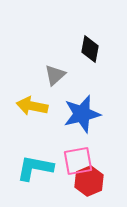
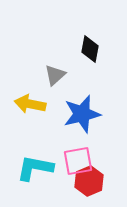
yellow arrow: moved 2 px left, 2 px up
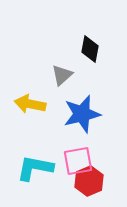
gray triangle: moved 7 px right
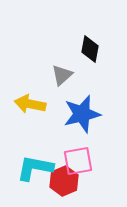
red hexagon: moved 25 px left
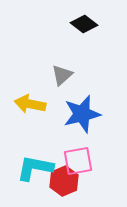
black diamond: moved 6 px left, 25 px up; rotated 64 degrees counterclockwise
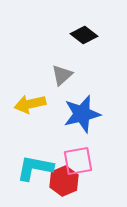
black diamond: moved 11 px down
yellow arrow: rotated 24 degrees counterclockwise
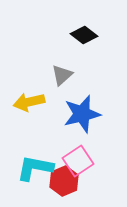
yellow arrow: moved 1 px left, 2 px up
pink square: rotated 24 degrees counterclockwise
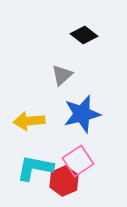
yellow arrow: moved 19 px down; rotated 8 degrees clockwise
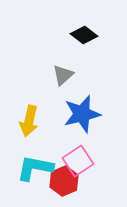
gray triangle: moved 1 px right
yellow arrow: rotated 72 degrees counterclockwise
